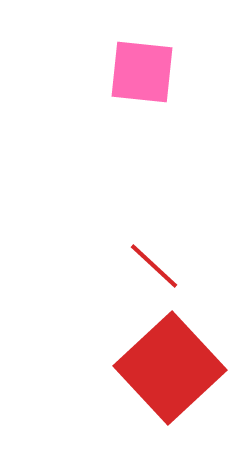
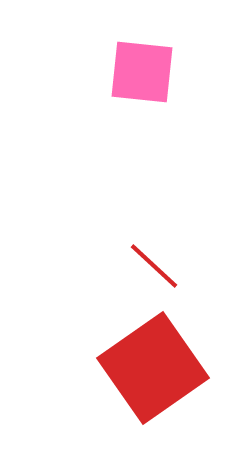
red square: moved 17 px left; rotated 8 degrees clockwise
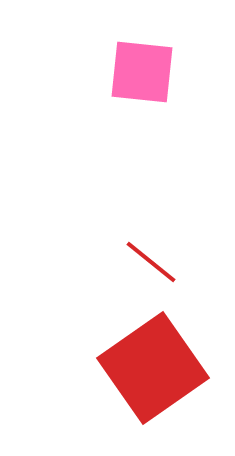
red line: moved 3 px left, 4 px up; rotated 4 degrees counterclockwise
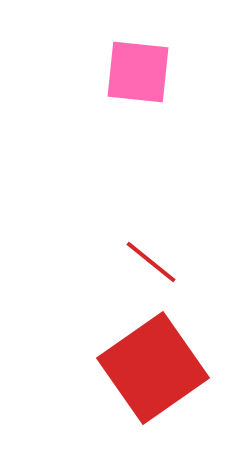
pink square: moved 4 px left
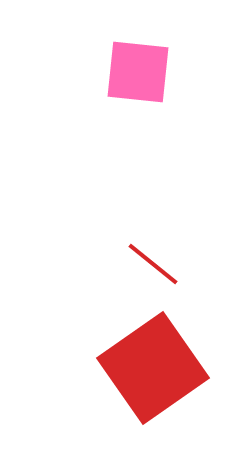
red line: moved 2 px right, 2 px down
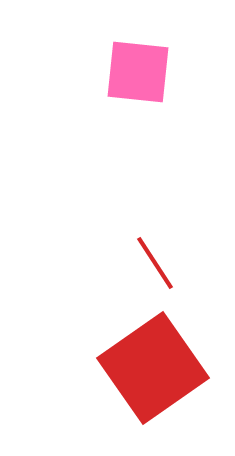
red line: moved 2 px right, 1 px up; rotated 18 degrees clockwise
